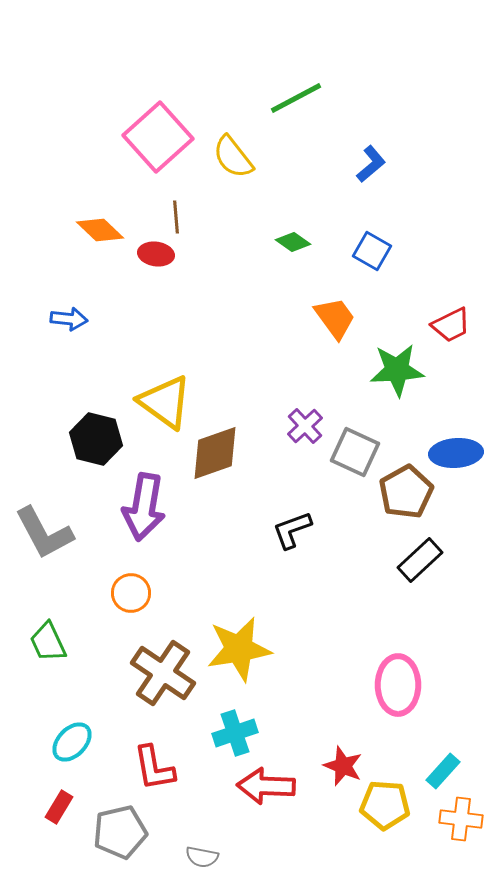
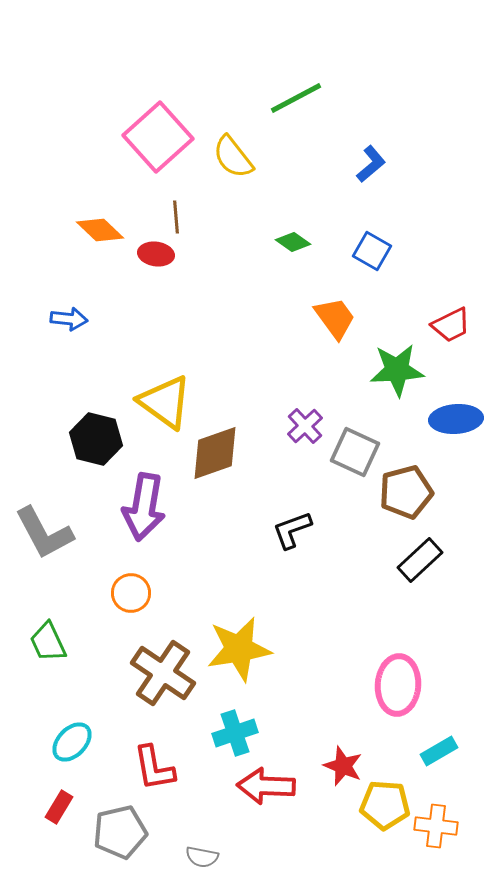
blue ellipse: moved 34 px up
brown pentagon: rotated 14 degrees clockwise
pink ellipse: rotated 4 degrees clockwise
cyan rectangle: moved 4 px left, 20 px up; rotated 18 degrees clockwise
orange cross: moved 25 px left, 7 px down
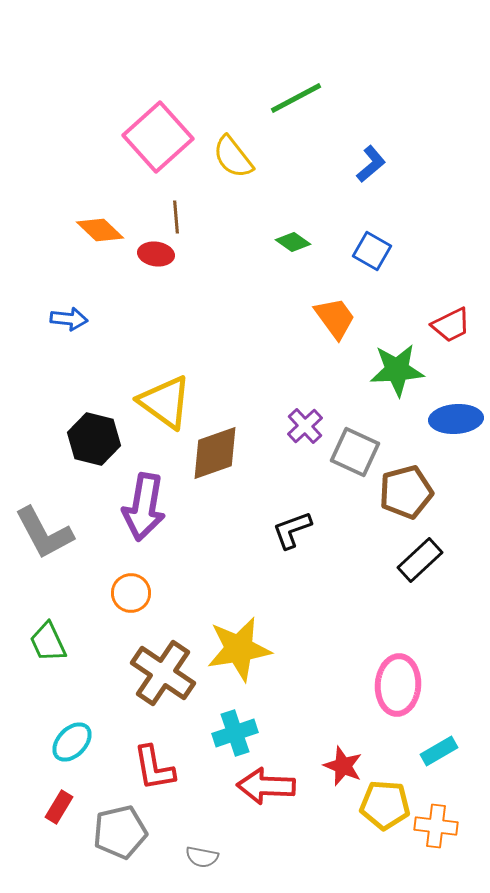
black hexagon: moved 2 px left
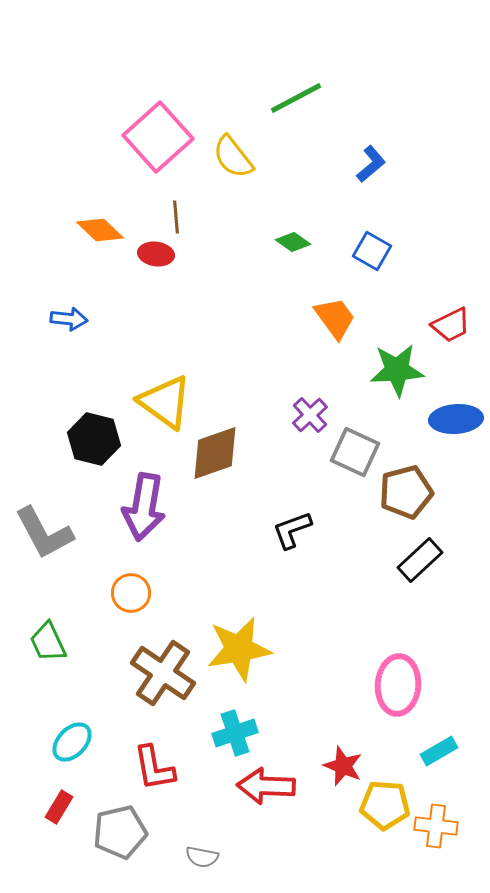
purple cross: moved 5 px right, 11 px up
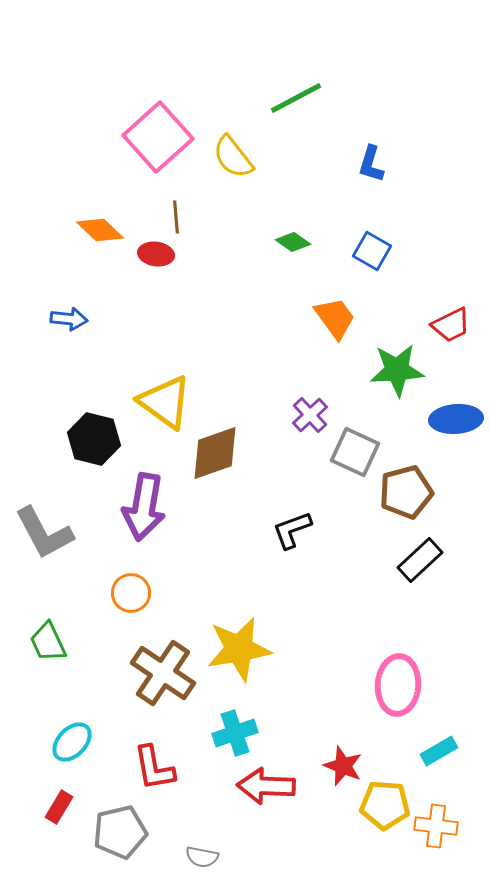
blue L-shape: rotated 147 degrees clockwise
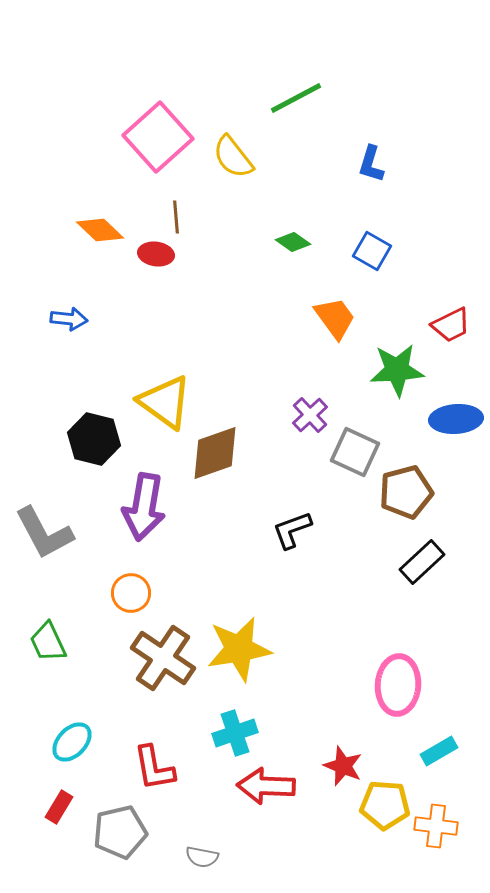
black rectangle: moved 2 px right, 2 px down
brown cross: moved 15 px up
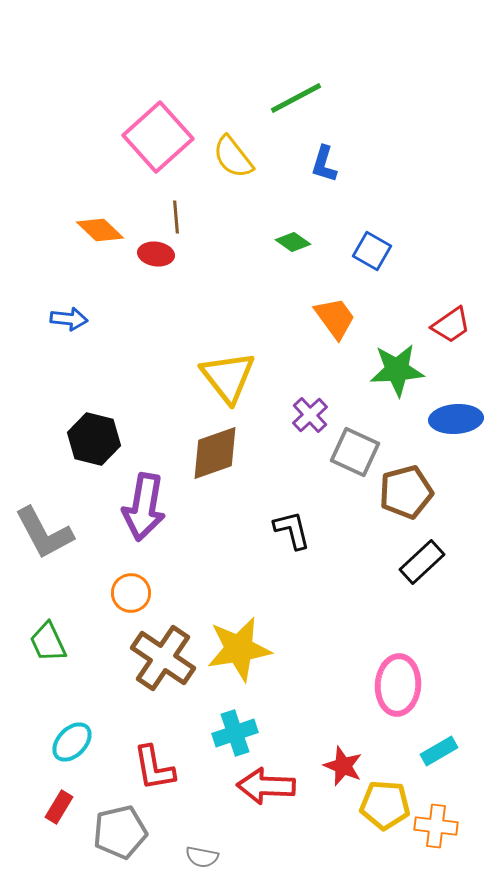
blue L-shape: moved 47 px left
red trapezoid: rotated 9 degrees counterclockwise
yellow triangle: moved 63 px right, 25 px up; rotated 16 degrees clockwise
black L-shape: rotated 96 degrees clockwise
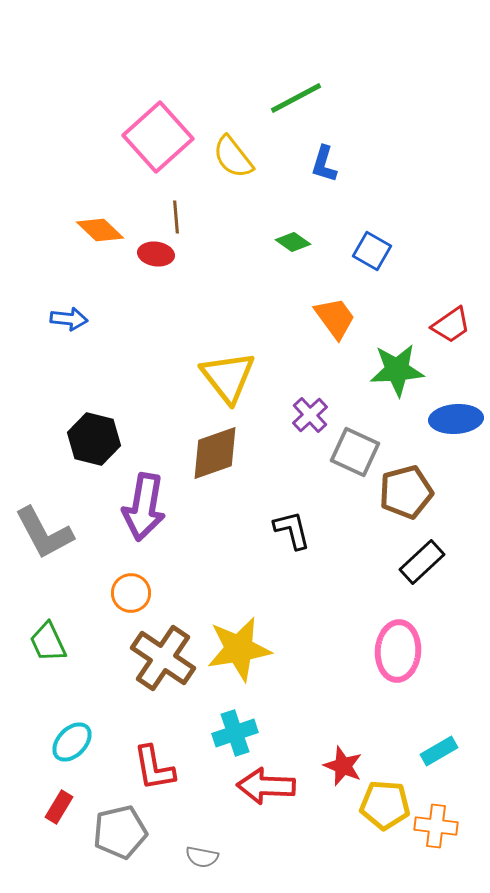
pink ellipse: moved 34 px up
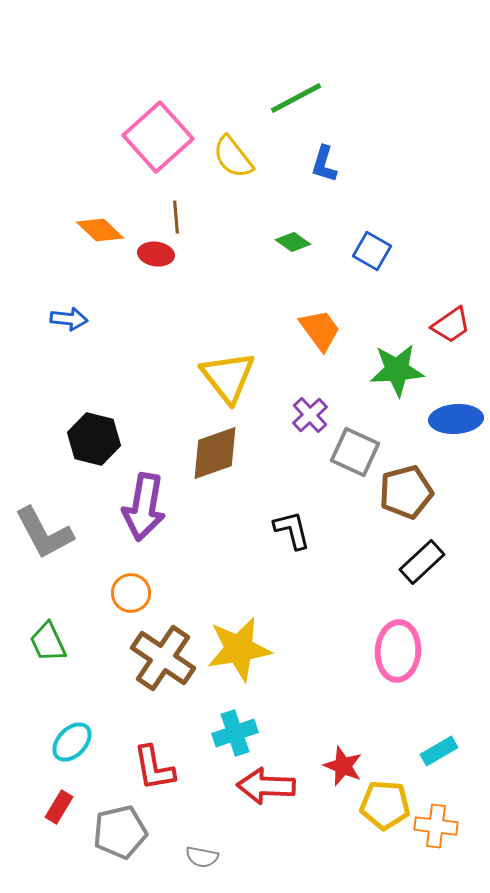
orange trapezoid: moved 15 px left, 12 px down
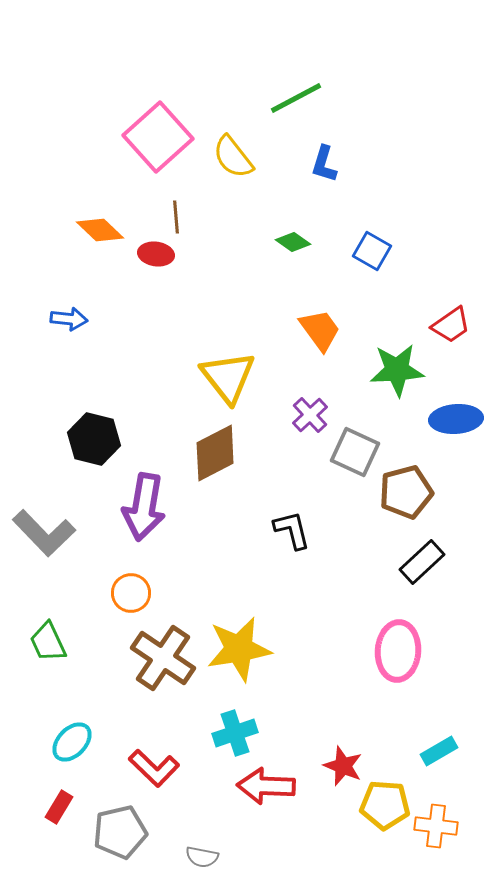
brown diamond: rotated 8 degrees counterclockwise
gray L-shape: rotated 16 degrees counterclockwise
red L-shape: rotated 36 degrees counterclockwise
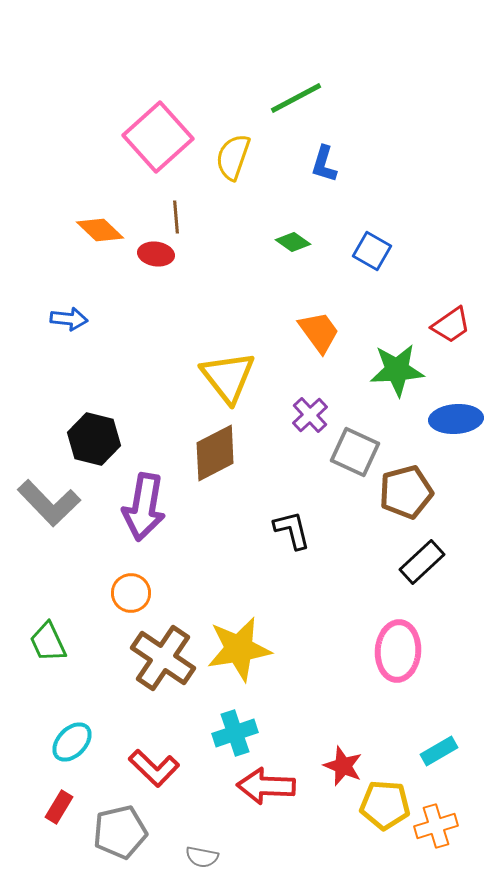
yellow semicircle: rotated 57 degrees clockwise
orange trapezoid: moved 1 px left, 2 px down
gray L-shape: moved 5 px right, 30 px up
orange cross: rotated 24 degrees counterclockwise
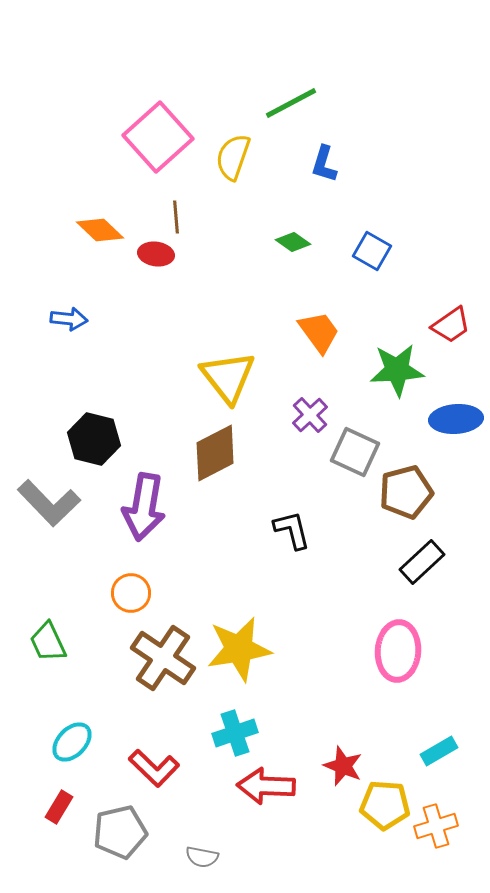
green line: moved 5 px left, 5 px down
